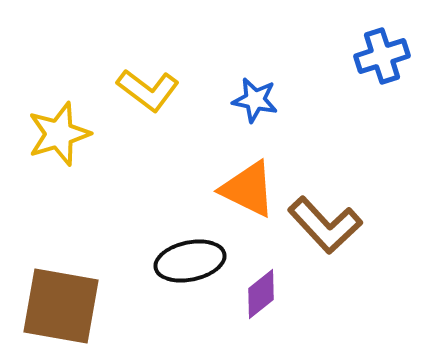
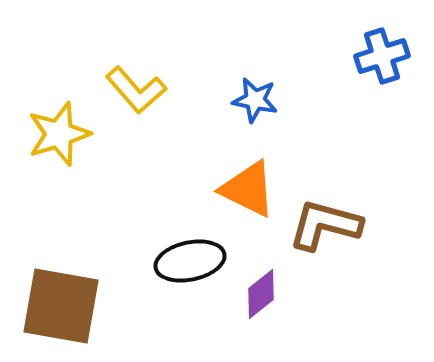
yellow L-shape: moved 12 px left; rotated 12 degrees clockwise
brown L-shape: rotated 148 degrees clockwise
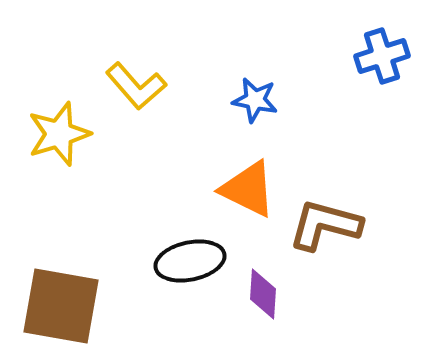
yellow L-shape: moved 4 px up
purple diamond: moved 2 px right; rotated 48 degrees counterclockwise
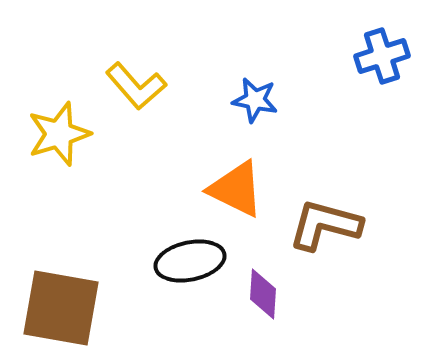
orange triangle: moved 12 px left
brown square: moved 2 px down
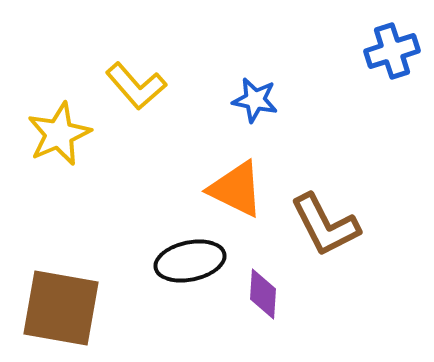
blue cross: moved 10 px right, 5 px up
yellow star: rotated 6 degrees counterclockwise
brown L-shape: rotated 132 degrees counterclockwise
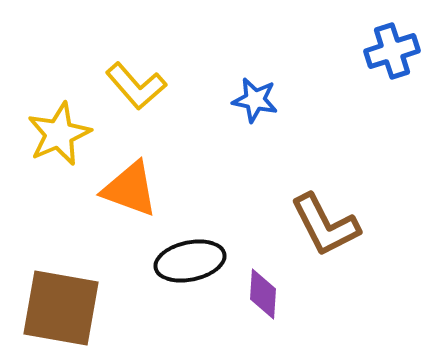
orange triangle: moved 106 px left; rotated 6 degrees counterclockwise
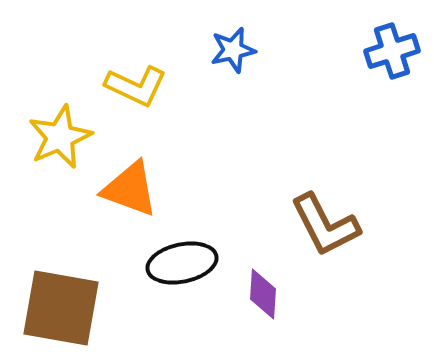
yellow L-shape: rotated 24 degrees counterclockwise
blue star: moved 22 px left, 50 px up; rotated 24 degrees counterclockwise
yellow star: moved 1 px right, 3 px down
black ellipse: moved 8 px left, 2 px down
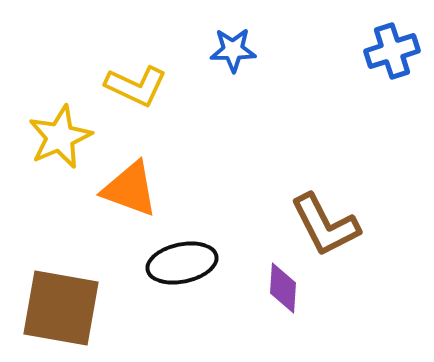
blue star: rotated 12 degrees clockwise
purple diamond: moved 20 px right, 6 px up
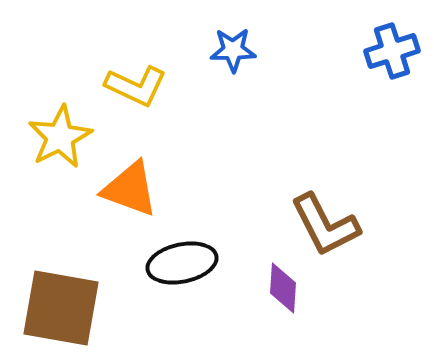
yellow star: rotated 4 degrees counterclockwise
